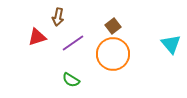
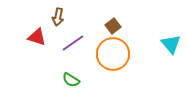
red triangle: rotated 36 degrees clockwise
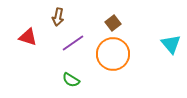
brown square: moved 3 px up
red triangle: moved 9 px left
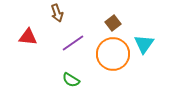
brown arrow: moved 1 px left, 4 px up; rotated 30 degrees counterclockwise
red triangle: rotated 12 degrees counterclockwise
cyan triangle: moved 27 px left; rotated 15 degrees clockwise
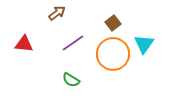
brown arrow: rotated 108 degrees counterclockwise
red triangle: moved 4 px left, 7 px down
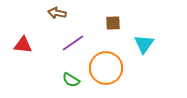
brown arrow: rotated 132 degrees counterclockwise
brown square: rotated 35 degrees clockwise
red triangle: moved 1 px left, 1 px down
orange circle: moved 7 px left, 14 px down
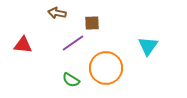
brown square: moved 21 px left
cyan triangle: moved 4 px right, 2 px down
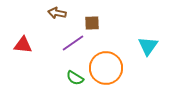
green semicircle: moved 4 px right, 2 px up
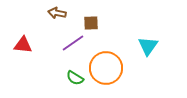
brown square: moved 1 px left
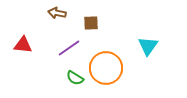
purple line: moved 4 px left, 5 px down
